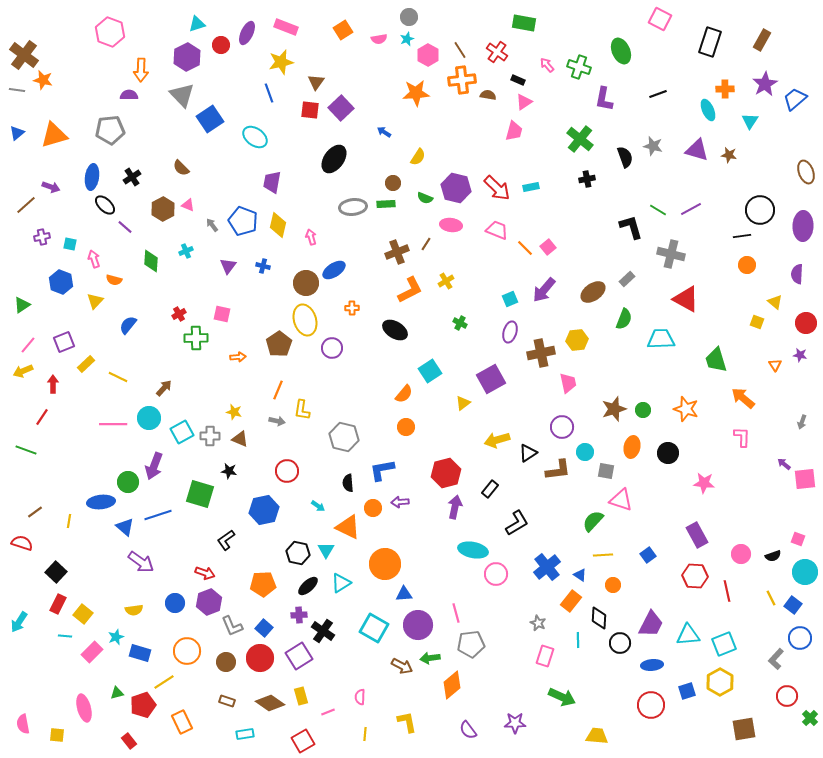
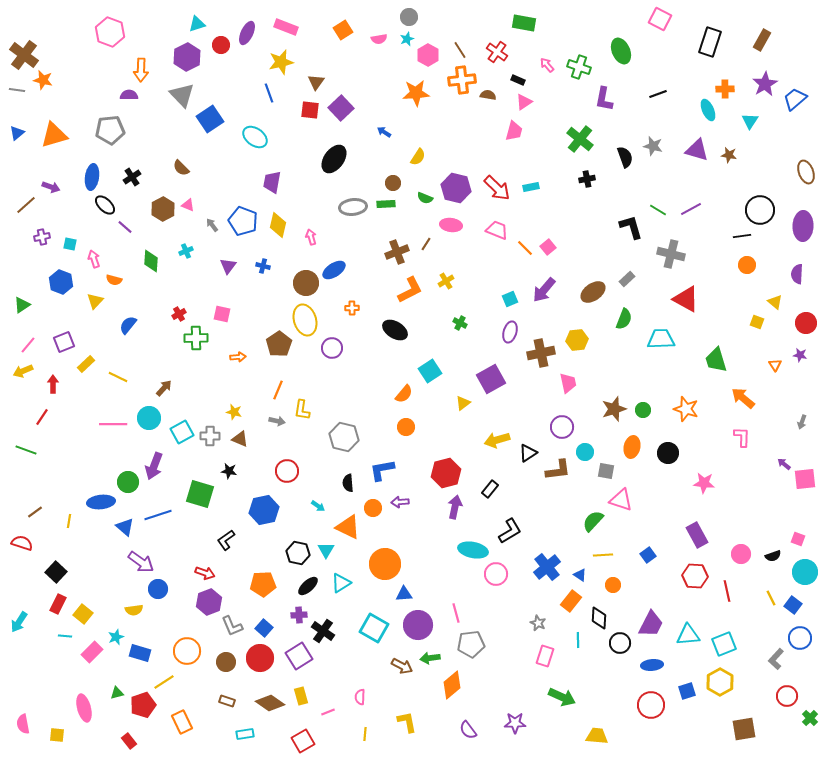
black L-shape at (517, 523): moved 7 px left, 8 px down
blue circle at (175, 603): moved 17 px left, 14 px up
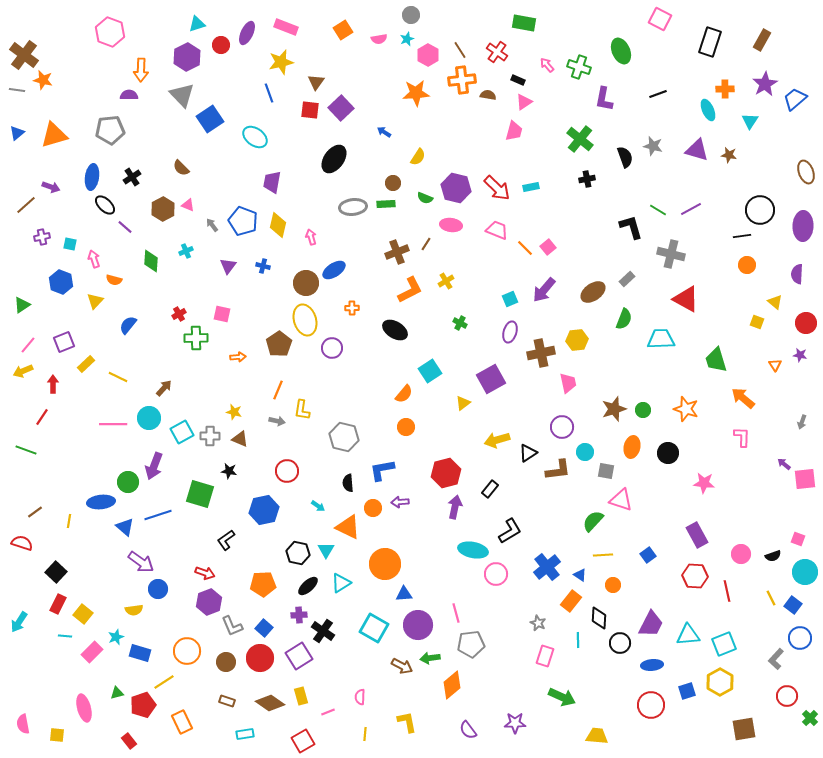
gray circle at (409, 17): moved 2 px right, 2 px up
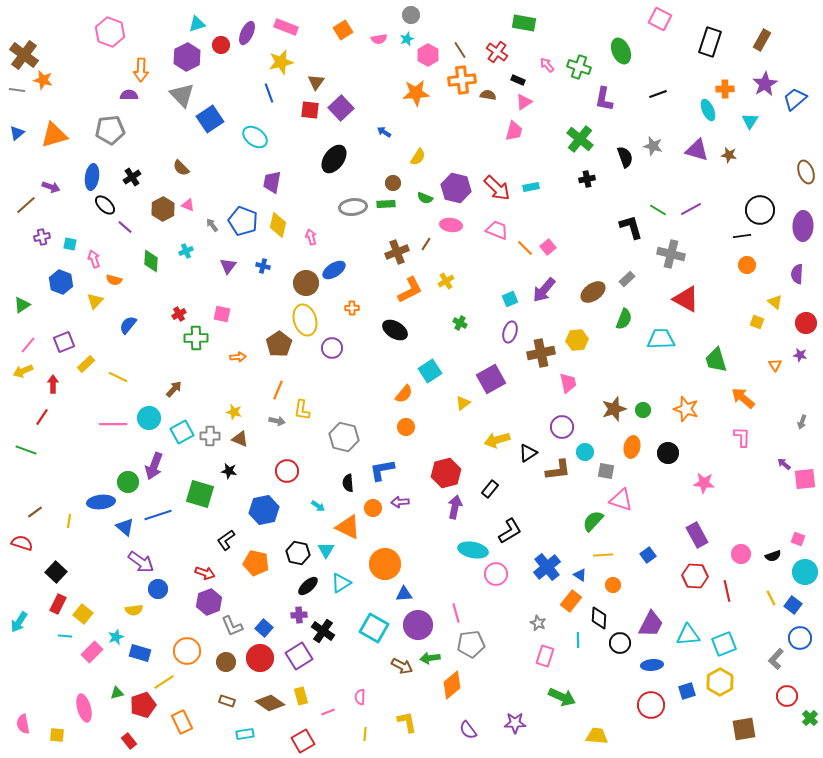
brown arrow at (164, 388): moved 10 px right, 1 px down
orange pentagon at (263, 584): moved 7 px left, 21 px up; rotated 15 degrees clockwise
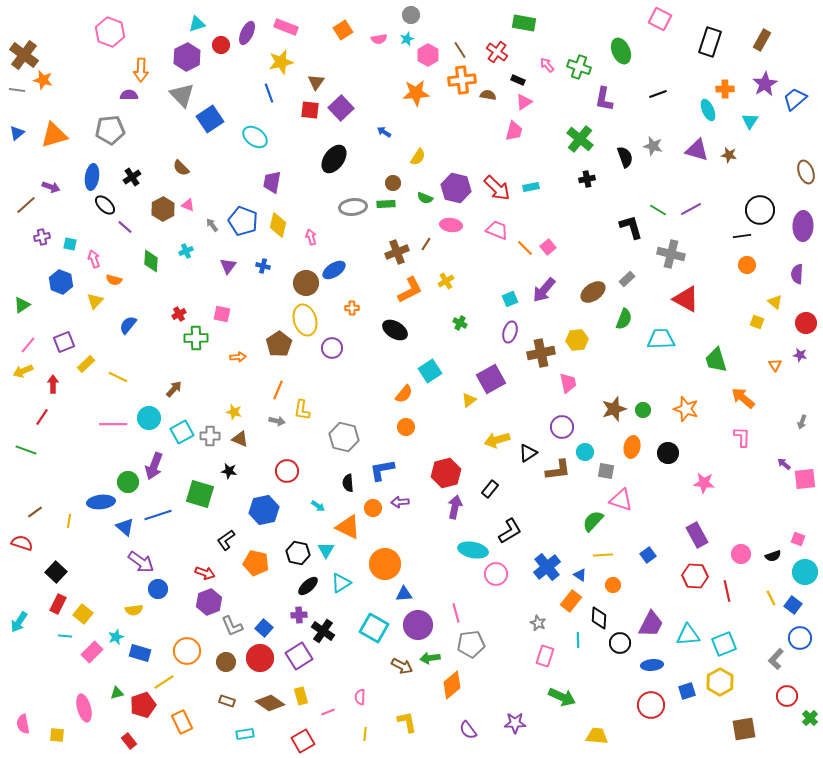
yellow triangle at (463, 403): moved 6 px right, 3 px up
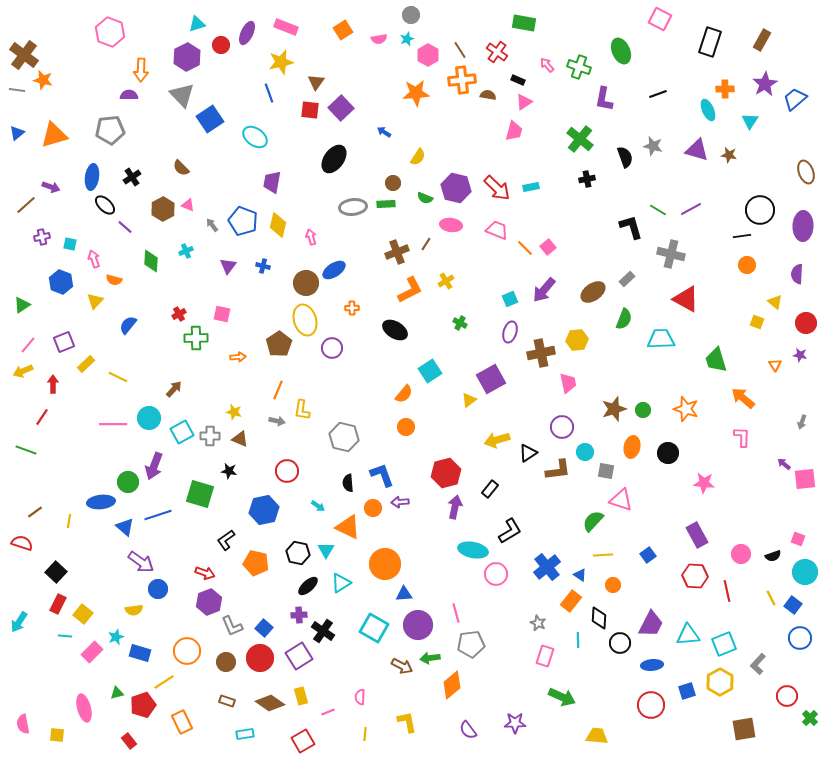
blue L-shape at (382, 470): moved 5 px down; rotated 80 degrees clockwise
gray L-shape at (776, 659): moved 18 px left, 5 px down
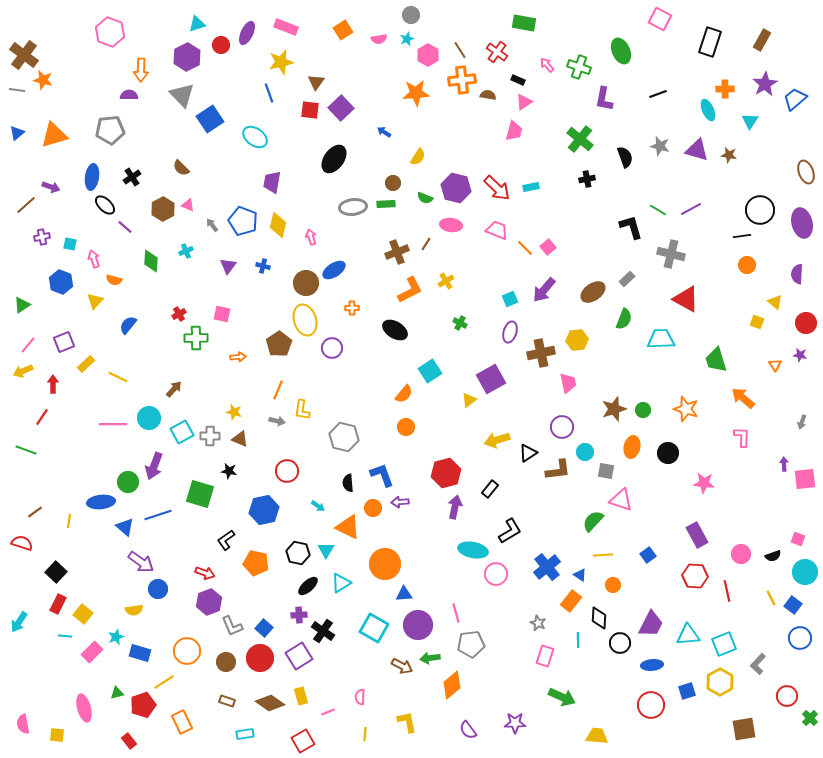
gray star at (653, 146): moved 7 px right
purple ellipse at (803, 226): moved 1 px left, 3 px up; rotated 16 degrees counterclockwise
purple arrow at (784, 464): rotated 48 degrees clockwise
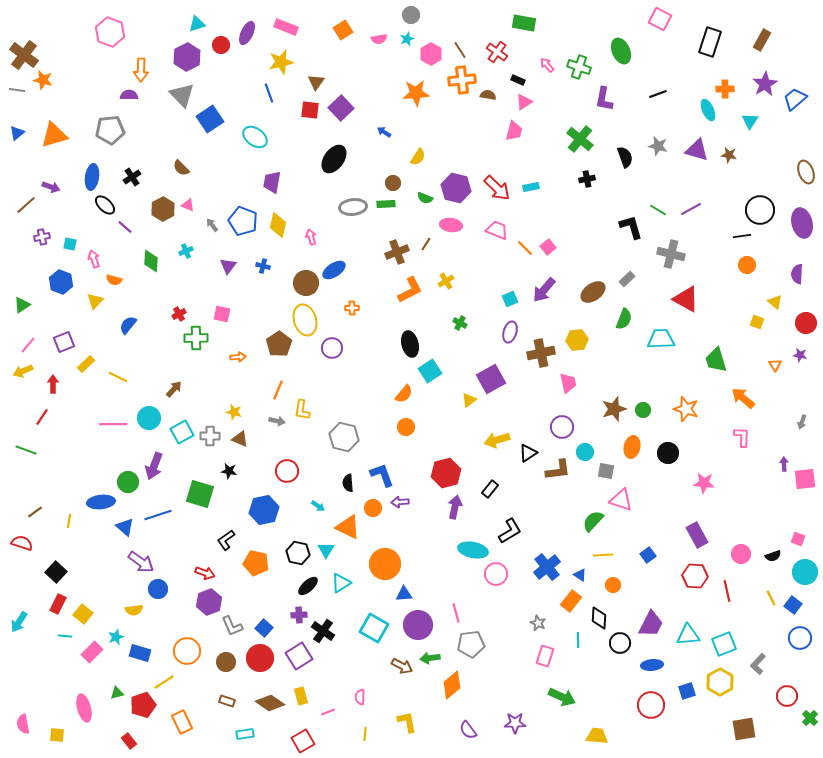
pink hexagon at (428, 55): moved 3 px right, 1 px up
gray star at (660, 146): moved 2 px left
black ellipse at (395, 330): moved 15 px right, 14 px down; rotated 45 degrees clockwise
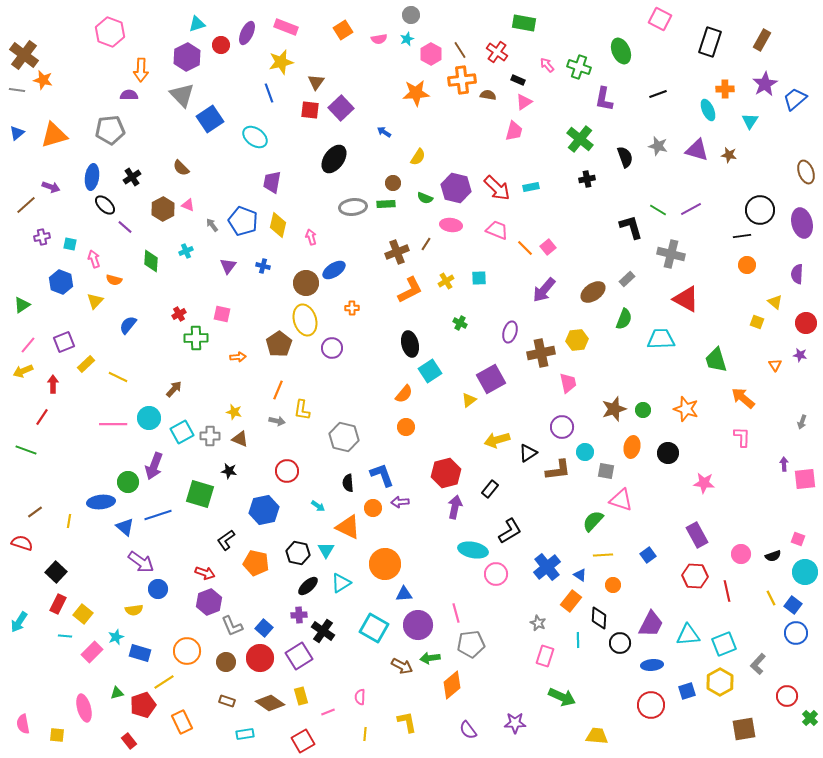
cyan square at (510, 299): moved 31 px left, 21 px up; rotated 21 degrees clockwise
blue circle at (800, 638): moved 4 px left, 5 px up
